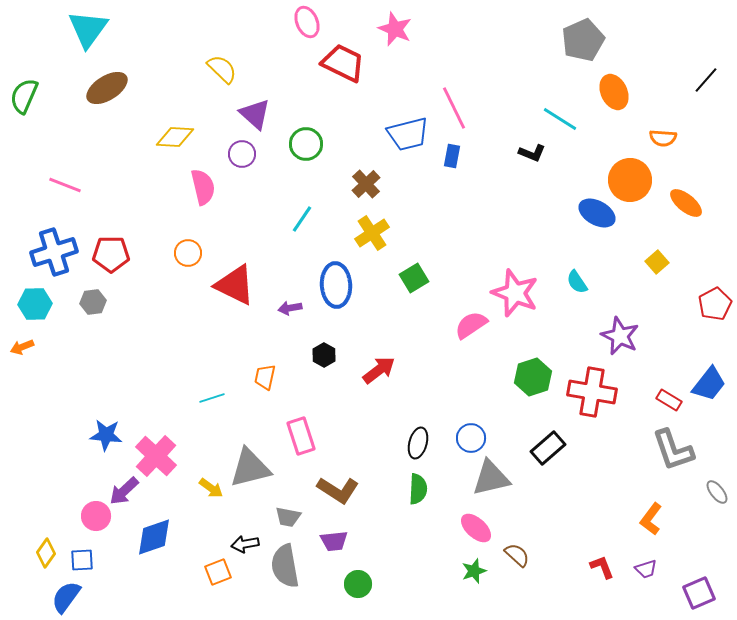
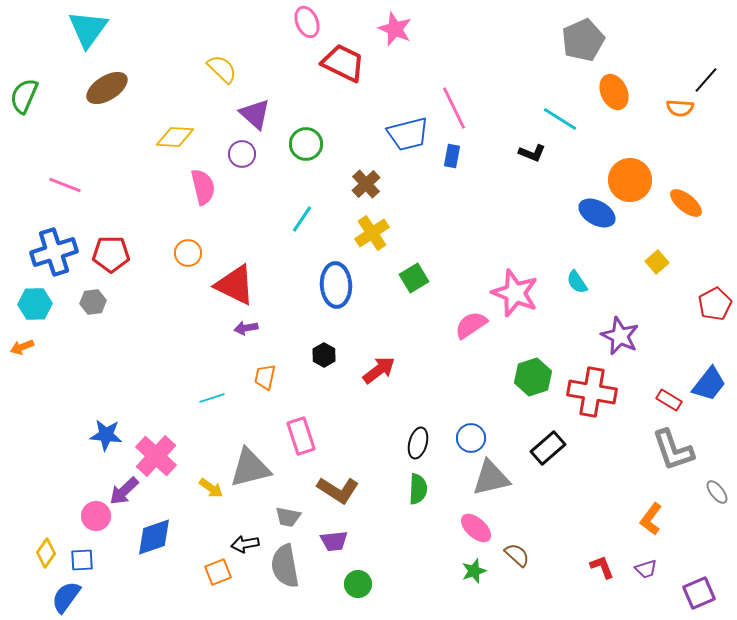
orange semicircle at (663, 138): moved 17 px right, 30 px up
purple arrow at (290, 308): moved 44 px left, 20 px down
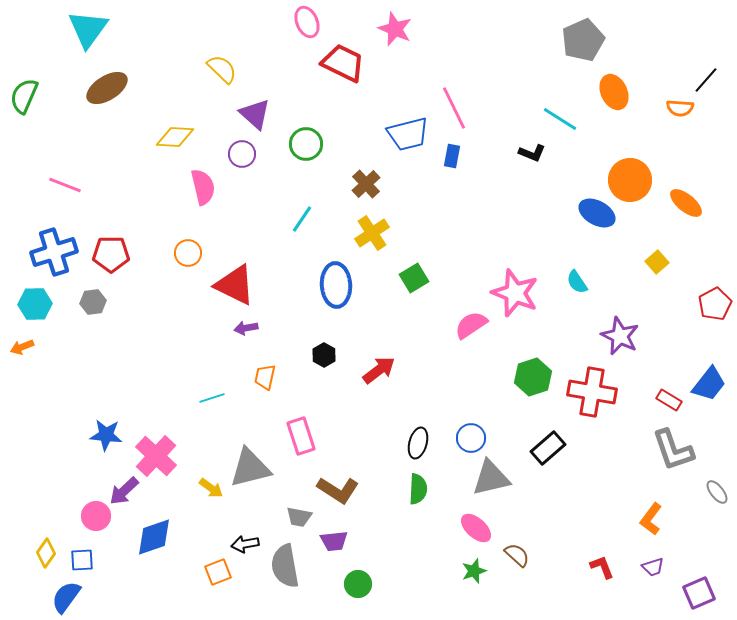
gray trapezoid at (288, 517): moved 11 px right
purple trapezoid at (646, 569): moved 7 px right, 2 px up
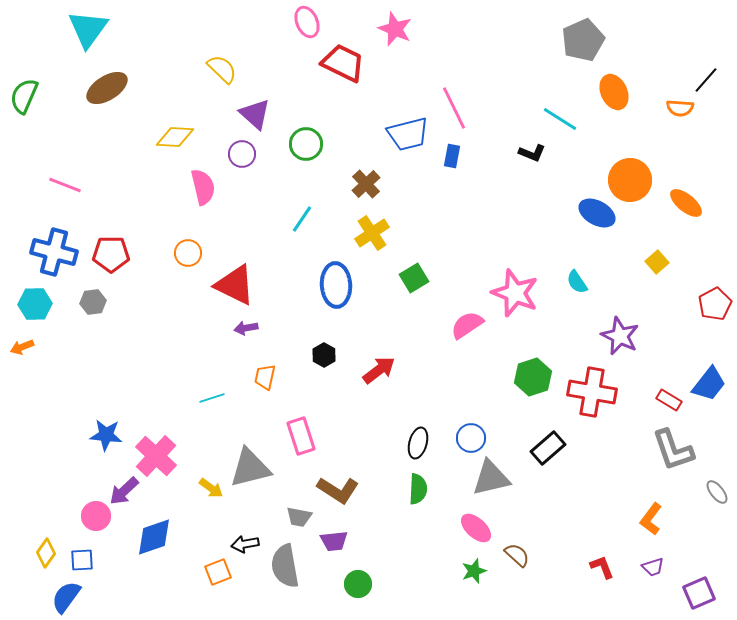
blue cross at (54, 252): rotated 33 degrees clockwise
pink semicircle at (471, 325): moved 4 px left
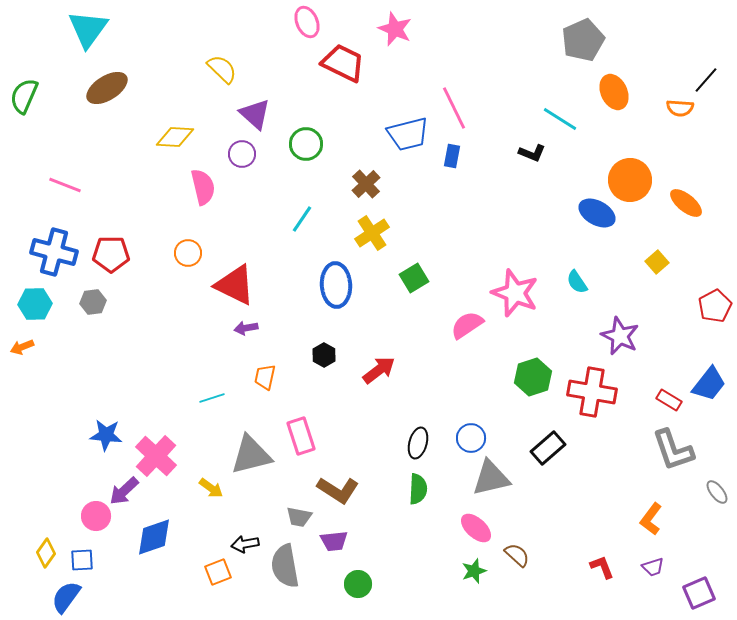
red pentagon at (715, 304): moved 2 px down
gray triangle at (250, 468): moved 1 px right, 13 px up
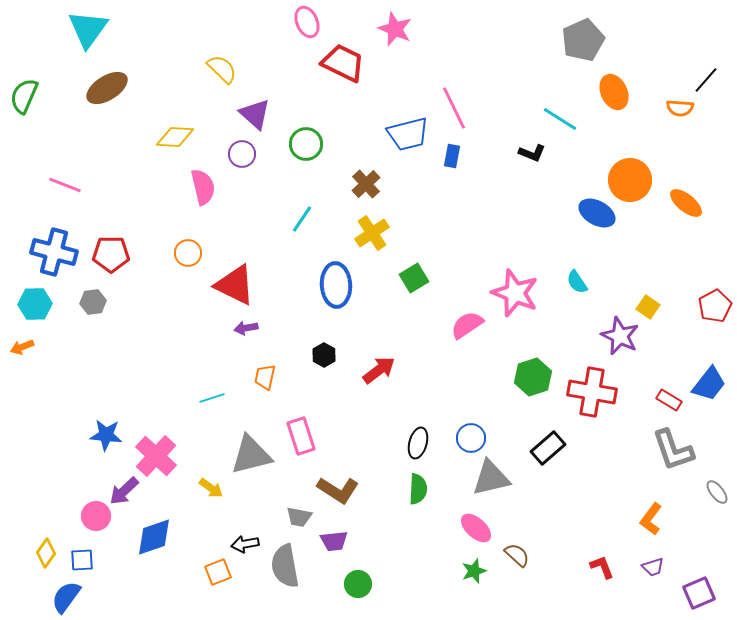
yellow square at (657, 262): moved 9 px left, 45 px down; rotated 15 degrees counterclockwise
